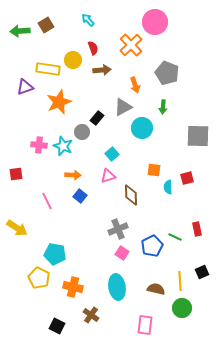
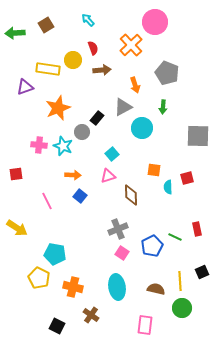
green arrow at (20, 31): moved 5 px left, 2 px down
orange star at (59, 102): moved 1 px left, 6 px down
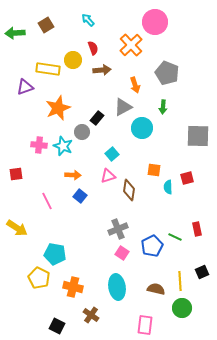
brown diamond at (131, 195): moved 2 px left, 5 px up; rotated 10 degrees clockwise
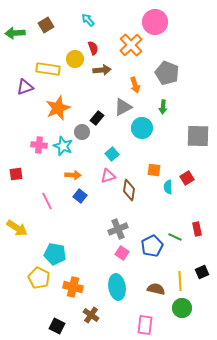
yellow circle at (73, 60): moved 2 px right, 1 px up
red square at (187, 178): rotated 16 degrees counterclockwise
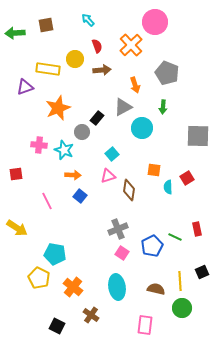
brown square at (46, 25): rotated 21 degrees clockwise
red semicircle at (93, 48): moved 4 px right, 2 px up
cyan star at (63, 146): moved 1 px right, 4 px down
orange cross at (73, 287): rotated 24 degrees clockwise
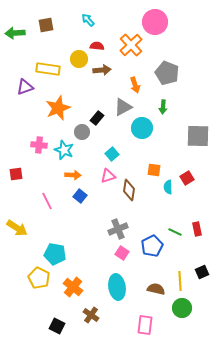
red semicircle at (97, 46): rotated 64 degrees counterclockwise
yellow circle at (75, 59): moved 4 px right
green line at (175, 237): moved 5 px up
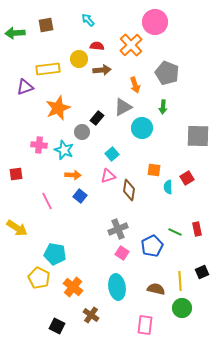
yellow rectangle at (48, 69): rotated 15 degrees counterclockwise
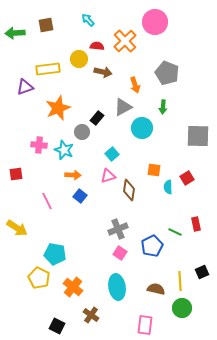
orange cross at (131, 45): moved 6 px left, 4 px up
brown arrow at (102, 70): moved 1 px right, 2 px down; rotated 18 degrees clockwise
red rectangle at (197, 229): moved 1 px left, 5 px up
pink square at (122, 253): moved 2 px left
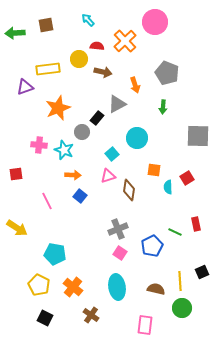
gray triangle at (123, 107): moved 6 px left, 3 px up
cyan circle at (142, 128): moved 5 px left, 10 px down
yellow pentagon at (39, 278): moved 7 px down
black square at (57, 326): moved 12 px left, 8 px up
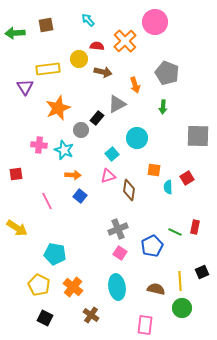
purple triangle at (25, 87): rotated 42 degrees counterclockwise
gray circle at (82, 132): moved 1 px left, 2 px up
red rectangle at (196, 224): moved 1 px left, 3 px down; rotated 24 degrees clockwise
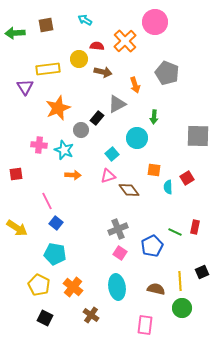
cyan arrow at (88, 20): moved 3 px left; rotated 16 degrees counterclockwise
green arrow at (163, 107): moved 9 px left, 10 px down
brown diamond at (129, 190): rotated 45 degrees counterclockwise
blue square at (80, 196): moved 24 px left, 27 px down
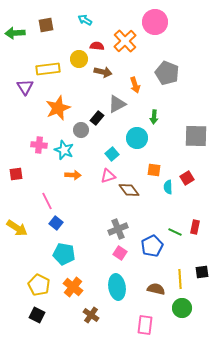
gray square at (198, 136): moved 2 px left
cyan pentagon at (55, 254): moved 9 px right
black square at (202, 272): rotated 16 degrees clockwise
yellow line at (180, 281): moved 2 px up
black square at (45, 318): moved 8 px left, 3 px up
